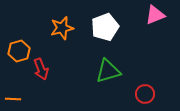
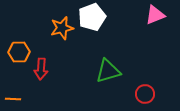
white pentagon: moved 13 px left, 10 px up
orange hexagon: moved 1 px down; rotated 15 degrees clockwise
red arrow: rotated 25 degrees clockwise
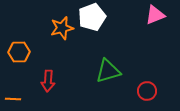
red arrow: moved 7 px right, 12 px down
red circle: moved 2 px right, 3 px up
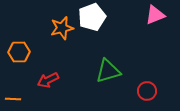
red arrow: moved 1 px up; rotated 60 degrees clockwise
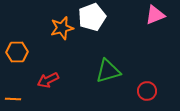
orange hexagon: moved 2 px left
